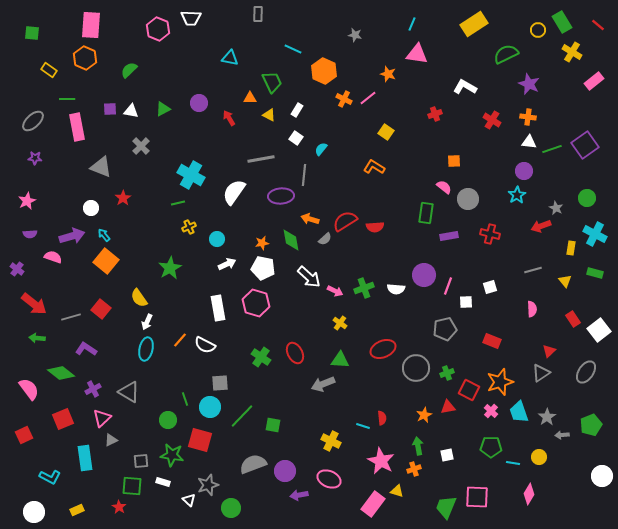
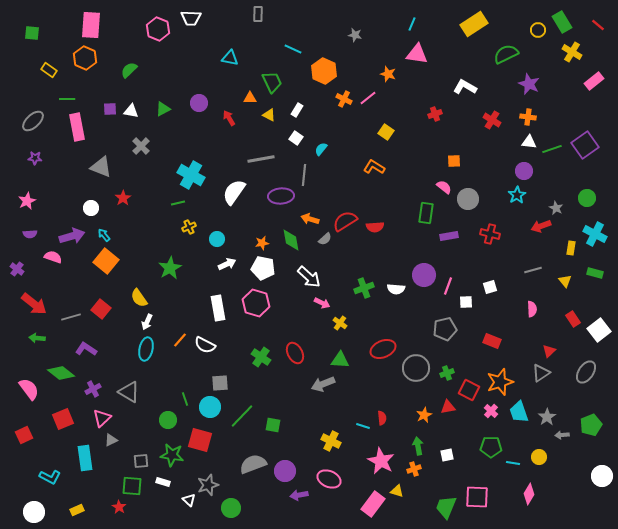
pink arrow at (335, 291): moved 13 px left, 12 px down
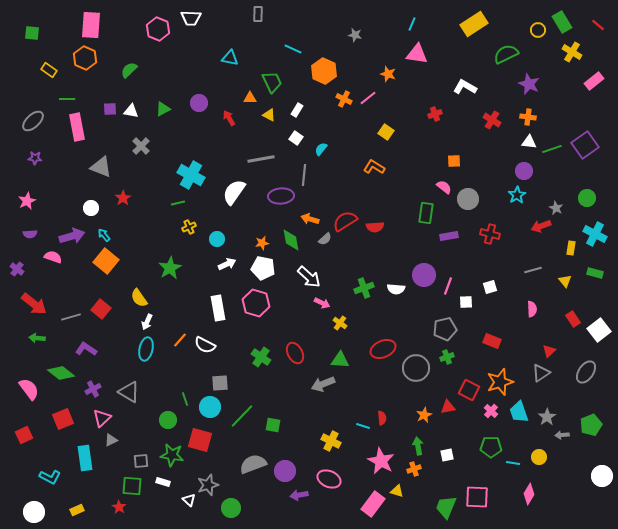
green cross at (447, 373): moved 16 px up
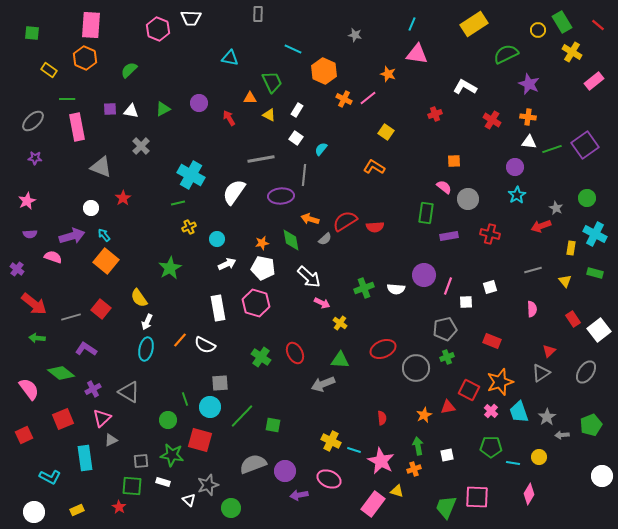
purple circle at (524, 171): moved 9 px left, 4 px up
cyan line at (363, 426): moved 9 px left, 24 px down
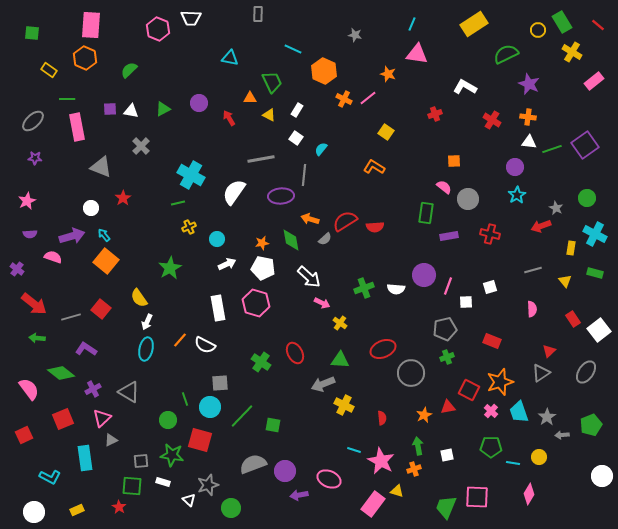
green cross at (261, 357): moved 5 px down
gray circle at (416, 368): moved 5 px left, 5 px down
yellow cross at (331, 441): moved 13 px right, 36 px up
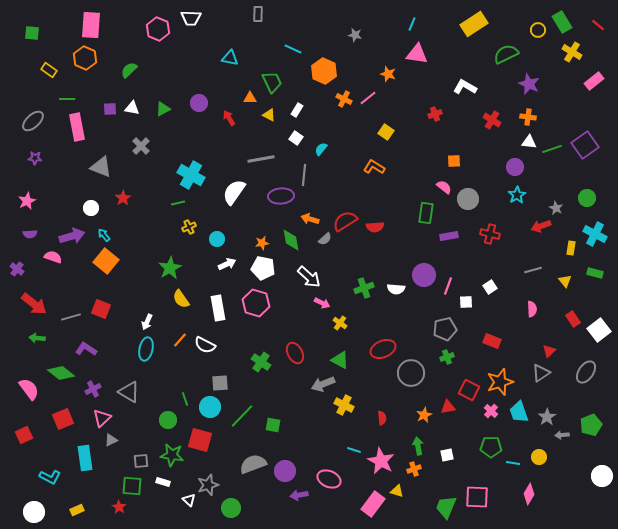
white triangle at (131, 111): moved 1 px right, 3 px up
white square at (490, 287): rotated 16 degrees counterclockwise
yellow semicircle at (139, 298): moved 42 px right, 1 px down
red square at (101, 309): rotated 18 degrees counterclockwise
green triangle at (340, 360): rotated 24 degrees clockwise
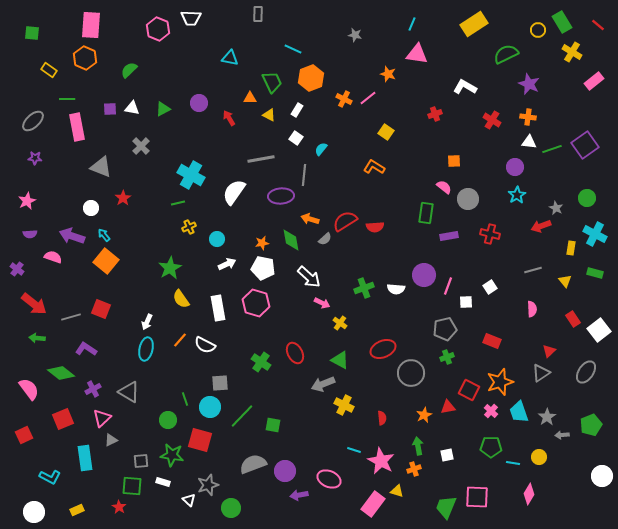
orange hexagon at (324, 71): moved 13 px left, 7 px down; rotated 15 degrees clockwise
purple arrow at (72, 236): rotated 145 degrees counterclockwise
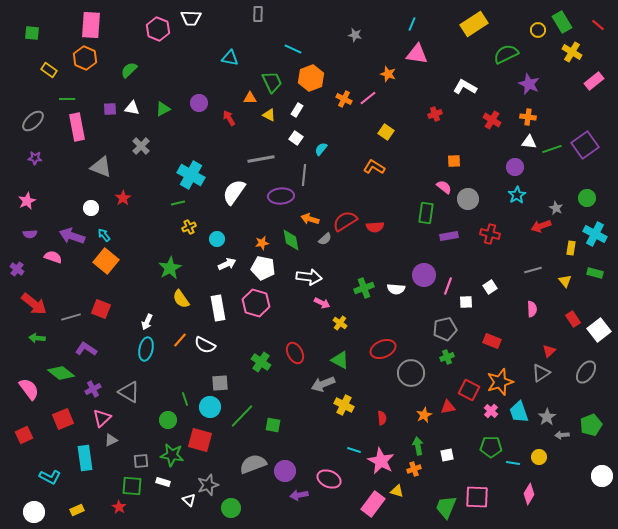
white arrow at (309, 277): rotated 35 degrees counterclockwise
